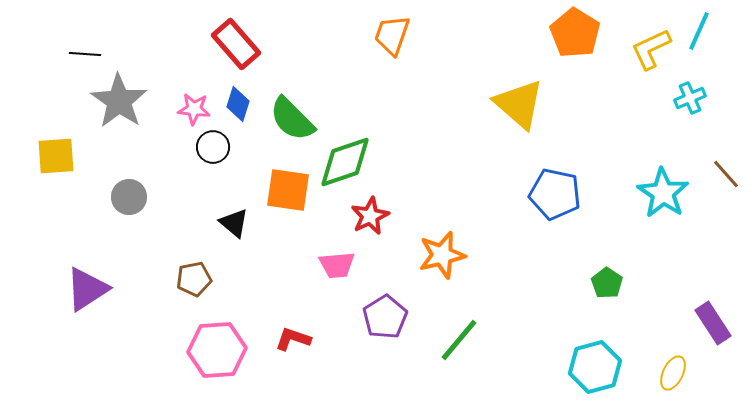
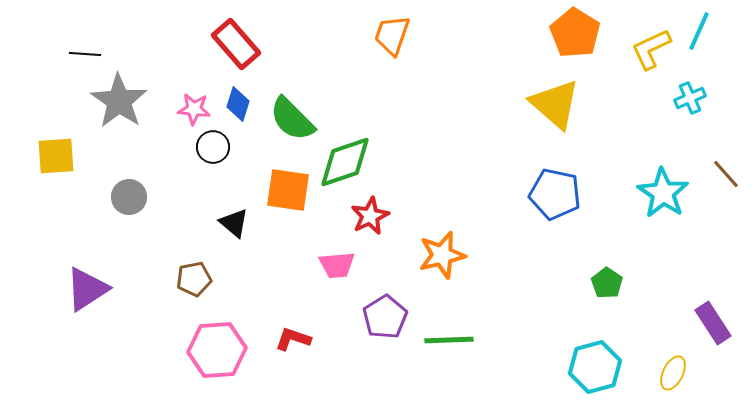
yellow triangle: moved 36 px right
green line: moved 10 px left; rotated 48 degrees clockwise
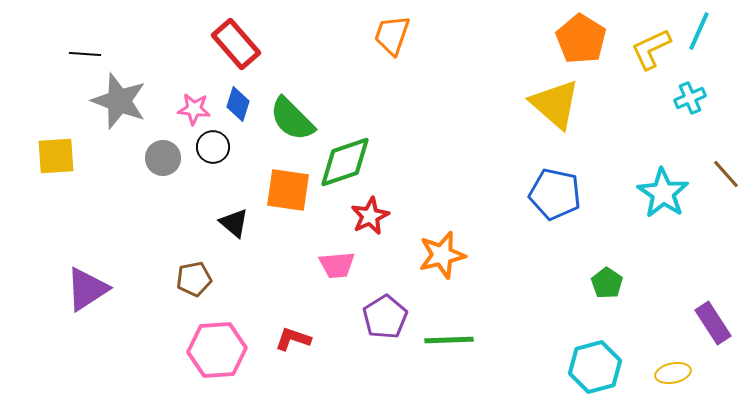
orange pentagon: moved 6 px right, 6 px down
gray star: rotated 14 degrees counterclockwise
gray circle: moved 34 px right, 39 px up
yellow ellipse: rotated 52 degrees clockwise
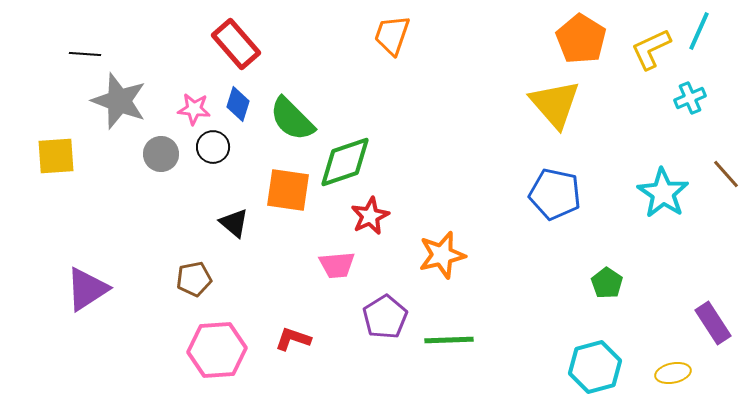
yellow triangle: rotated 8 degrees clockwise
gray circle: moved 2 px left, 4 px up
